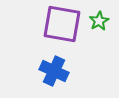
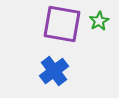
blue cross: rotated 28 degrees clockwise
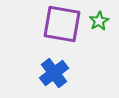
blue cross: moved 2 px down
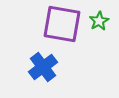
blue cross: moved 11 px left, 6 px up
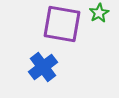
green star: moved 8 px up
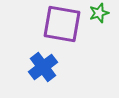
green star: rotated 12 degrees clockwise
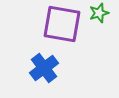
blue cross: moved 1 px right, 1 px down
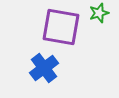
purple square: moved 1 px left, 3 px down
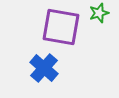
blue cross: rotated 12 degrees counterclockwise
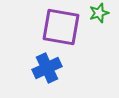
blue cross: moved 3 px right; rotated 24 degrees clockwise
